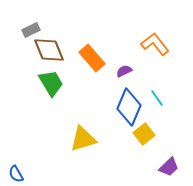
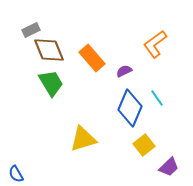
orange L-shape: rotated 88 degrees counterclockwise
blue diamond: moved 1 px right, 1 px down
yellow square: moved 11 px down
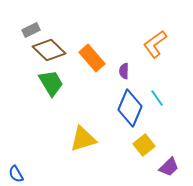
brown diamond: rotated 24 degrees counterclockwise
purple semicircle: rotated 63 degrees counterclockwise
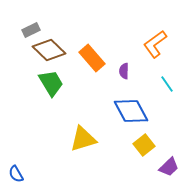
cyan line: moved 10 px right, 14 px up
blue diamond: moved 1 px right, 3 px down; rotated 51 degrees counterclockwise
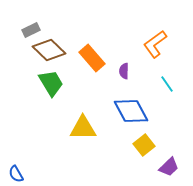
yellow triangle: moved 11 px up; rotated 16 degrees clockwise
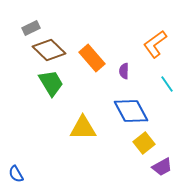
gray rectangle: moved 2 px up
yellow square: moved 2 px up
purple trapezoid: moved 7 px left; rotated 15 degrees clockwise
